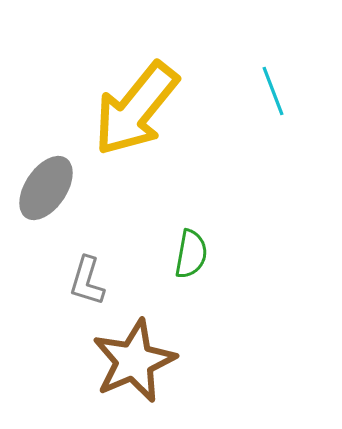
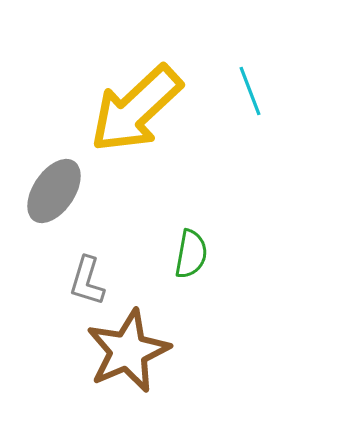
cyan line: moved 23 px left
yellow arrow: rotated 8 degrees clockwise
gray ellipse: moved 8 px right, 3 px down
brown star: moved 6 px left, 10 px up
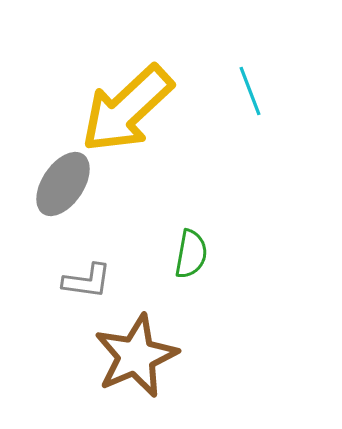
yellow arrow: moved 9 px left
gray ellipse: moved 9 px right, 7 px up
gray L-shape: rotated 99 degrees counterclockwise
brown star: moved 8 px right, 5 px down
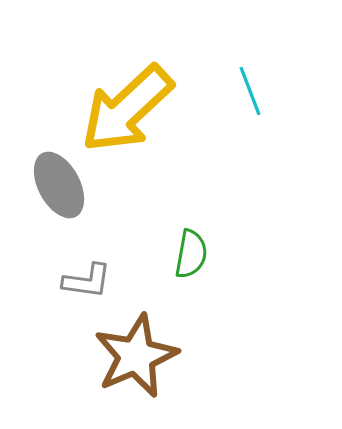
gray ellipse: moved 4 px left, 1 px down; rotated 62 degrees counterclockwise
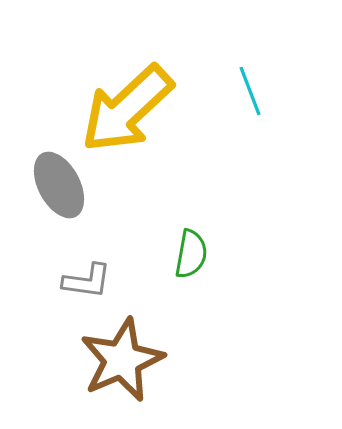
brown star: moved 14 px left, 4 px down
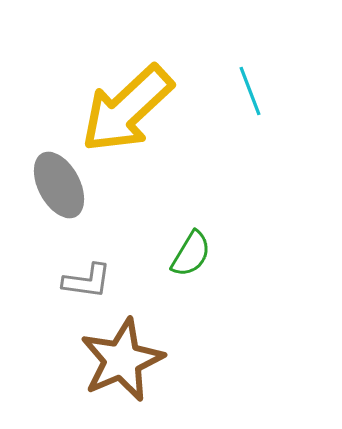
green semicircle: rotated 21 degrees clockwise
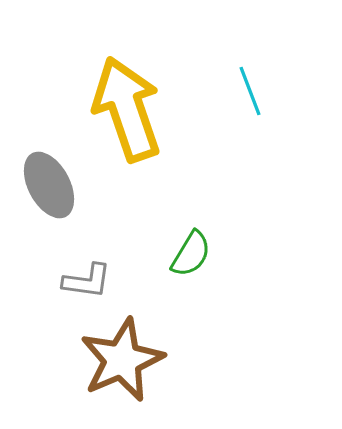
yellow arrow: rotated 114 degrees clockwise
gray ellipse: moved 10 px left
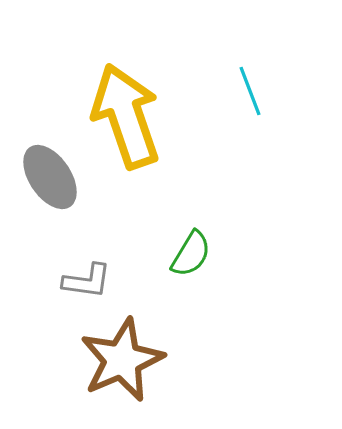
yellow arrow: moved 1 px left, 7 px down
gray ellipse: moved 1 px right, 8 px up; rotated 6 degrees counterclockwise
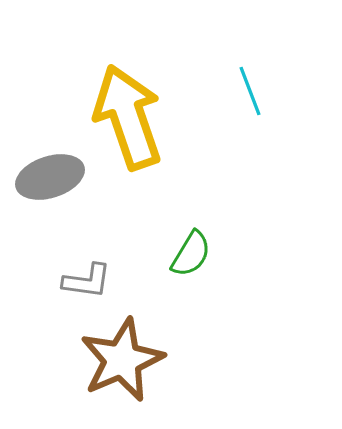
yellow arrow: moved 2 px right, 1 px down
gray ellipse: rotated 74 degrees counterclockwise
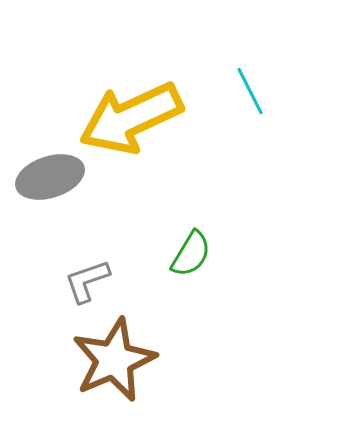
cyan line: rotated 6 degrees counterclockwise
yellow arrow: moved 3 px right, 1 px down; rotated 96 degrees counterclockwise
gray L-shape: rotated 153 degrees clockwise
brown star: moved 8 px left
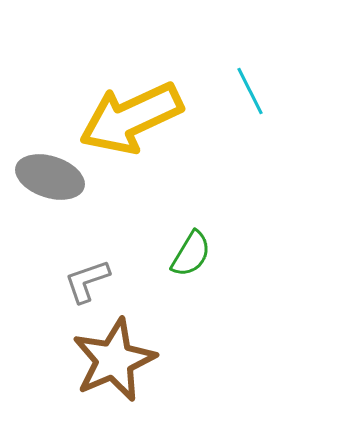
gray ellipse: rotated 36 degrees clockwise
